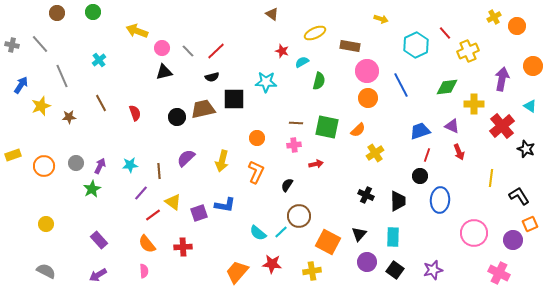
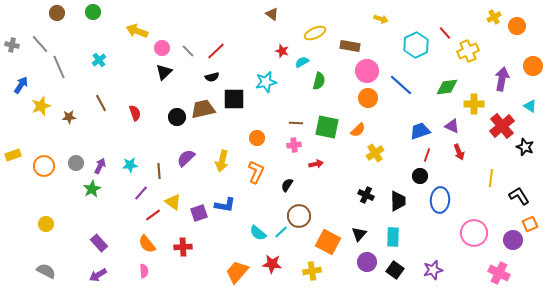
black triangle at (164, 72): rotated 30 degrees counterclockwise
gray line at (62, 76): moved 3 px left, 9 px up
cyan star at (266, 82): rotated 15 degrees counterclockwise
blue line at (401, 85): rotated 20 degrees counterclockwise
black star at (526, 149): moved 1 px left, 2 px up
purple rectangle at (99, 240): moved 3 px down
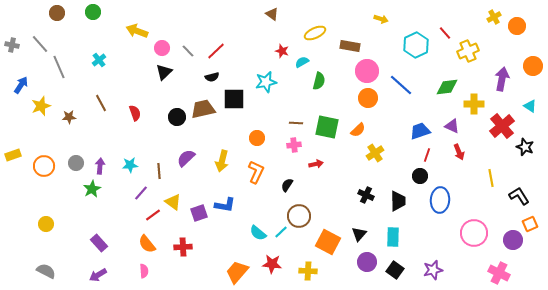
purple arrow at (100, 166): rotated 21 degrees counterclockwise
yellow line at (491, 178): rotated 18 degrees counterclockwise
yellow cross at (312, 271): moved 4 px left; rotated 12 degrees clockwise
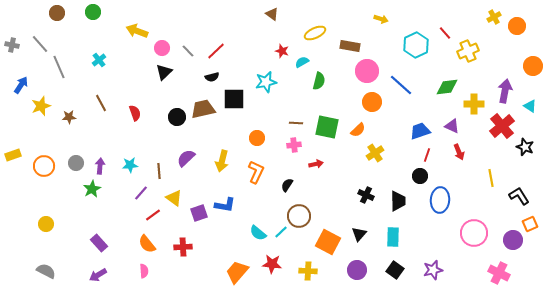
purple arrow at (502, 79): moved 3 px right, 12 px down
orange circle at (368, 98): moved 4 px right, 4 px down
yellow triangle at (173, 202): moved 1 px right, 4 px up
purple circle at (367, 262): moved 10 px left, 8 px down
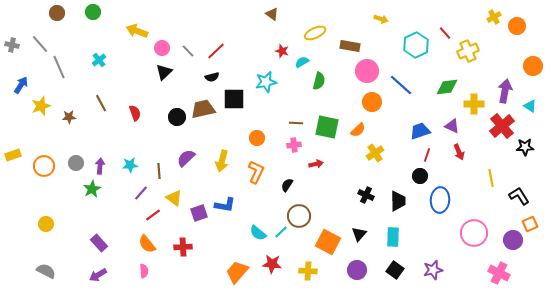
black star at (525, 147): rotated 24 degrees counterclockwise
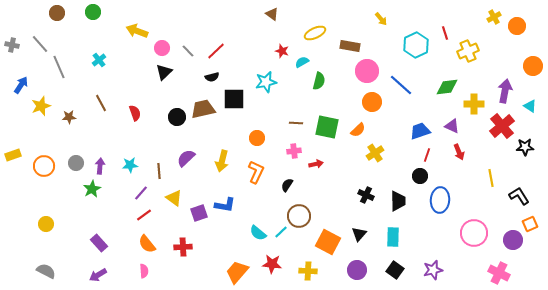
yellow arrow at (381, 19): rotated 32 degrees clockwise
red line at (445, 33): rotated 24 degrees clockwise
pink cross at (294, 145): moved 6 px down
red line at (153, 215): moved 9 px left
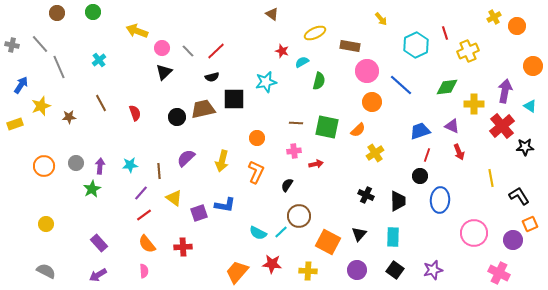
yellow rectangle at (13, 155): moved 2 px right, 31 px up
cyan semicircle at (258, 233): rotated 12 degrees counterclockwise
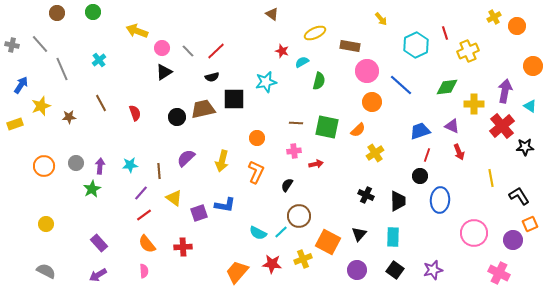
gray line at (59, 67): moved 3 px right, 2 px down
black triangle at (164, 72): rotated 12 degrees clockwise
yellow cross at (308, 271): moved 5 px left, 12 px up; rotated 24 degrees counterclockwise
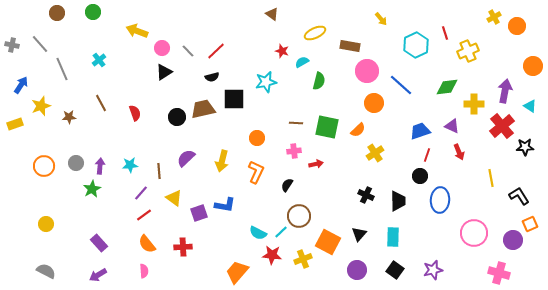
orange circle at (372, 102): moved 2 px right, 1 px down
red star at (272, 264): moved 9 px up
pink cross at (499, 273): rotated 10 degrees counterclockwise
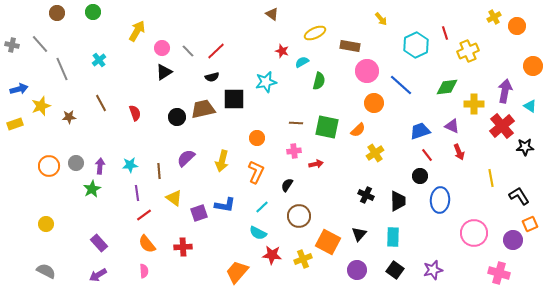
yellow arrow at (137, 31): rotated 100 degrees clockwise
blue arrow at (21, 85): moved 2 px left, 4 px down; rotated 42 degrees clockwise
red line at (427, 155): rotated 56 degrees counterclockwise
orange circle at (44, 166): moved 5 px right
purple line at (141, 193): moved 4 px left; rotated 49 degrees counterclockwise
cyan line at (281, 232): moved 19 px left, 25 px up
